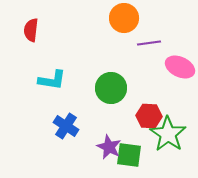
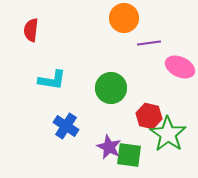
red hexagon: rotated 10 degrees clockwise
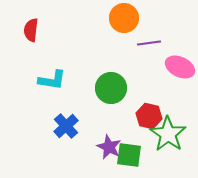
blue cross: rotated 15 degrees clockwise
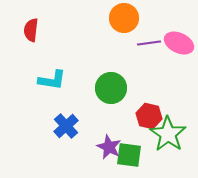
pink ellipse: moved 1 px left, 24 px up
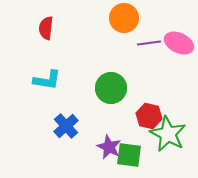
red semicircle: moved 15 px right, 2 px up
cyan L-shape: moved 5 px left
green star: rotated 6 degrees counterclockwise
